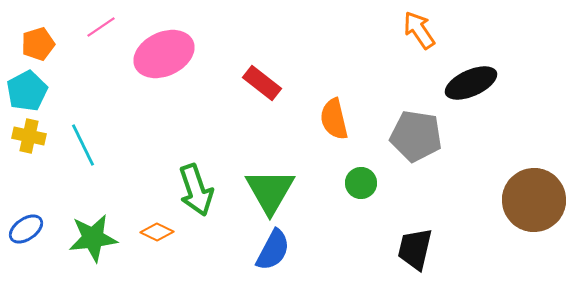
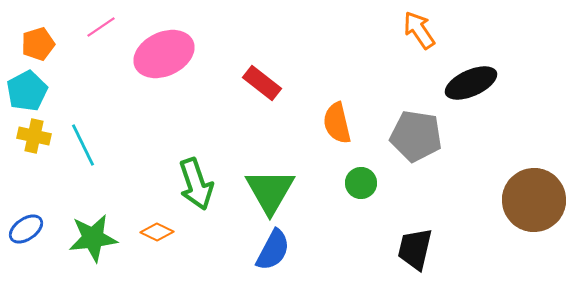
orange semicircle: moved 3 px right, 4 px down
yellow cross: moved 5 px right
green arrow: moved 6 px up
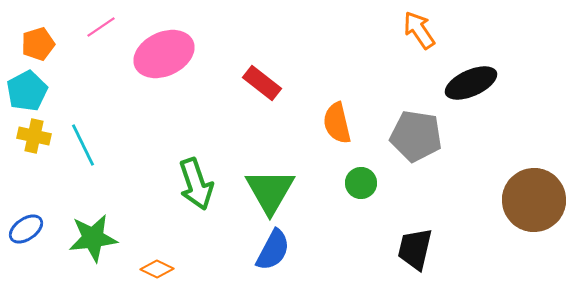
orange diamond: moved 37 px down
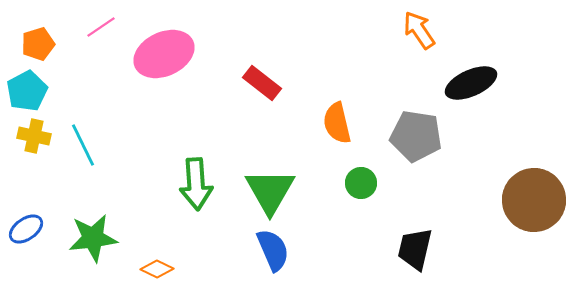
green arrow: rotated 15 degrees clockwise
blue semicircle: rotated 51 degrees counterclockwise
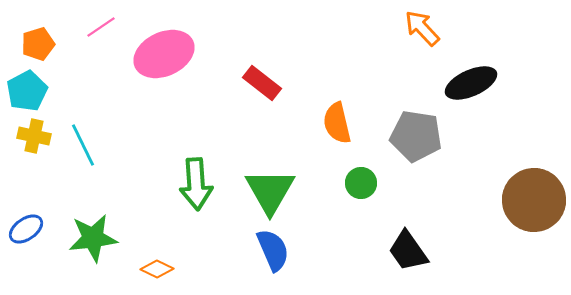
orange arrow: moved 3 px right, 2 px up; rotated 9 degrees counterclockwise
black trapezoid: moved 7 px left, 2 px down; rotated 48 degrees counterclockwise
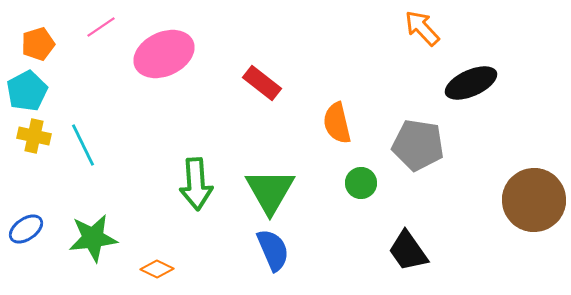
gray pentagon: moved 2 px right, 9 px down
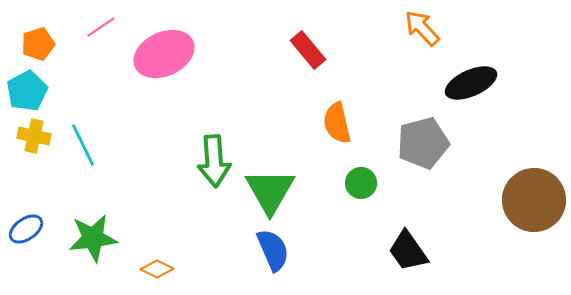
red rectangle: moved 46 px right, 33 px up; rotated 12 degrees clockwise
gray pentagon: moved 5 px right, 2 px up; rotated 24 degrees counterclockwise
green arrow: moved 18 px right, 23 px up
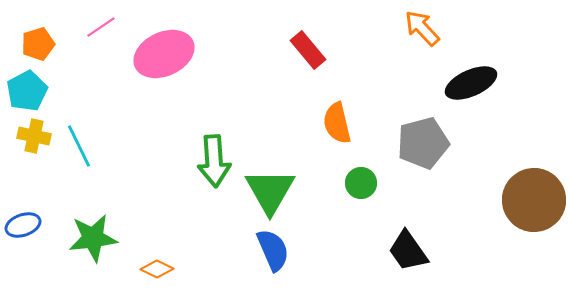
cyan line: moved 4 px left, 1 px down
blue ellipse: moved 3 px left, 4 px up; rotated 16 degrees clockwise
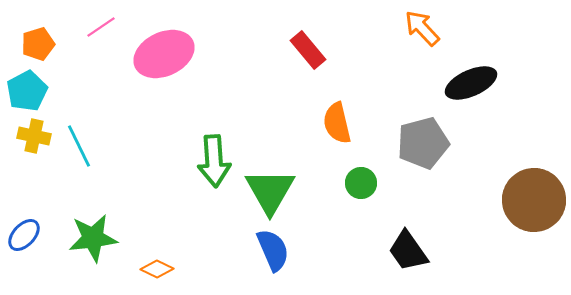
blue ellipse: moved 1 px right, 10 px down; rotated 28 degrees counterclockwise
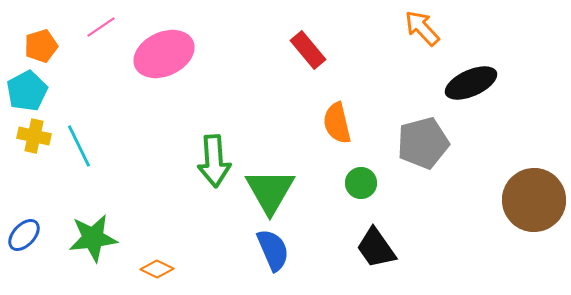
orange pentagon: moved 3 px right, 2 px down
black trapezoid: moved 32 px left, 3 px up
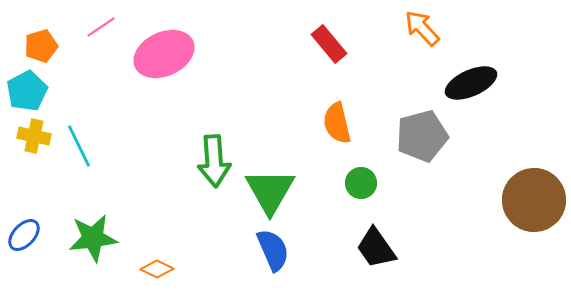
red rectangle: moved 21 px right, 6 px up
gray pentagon: moved 1 px left, 7 px up
